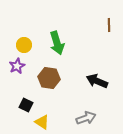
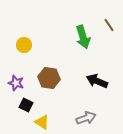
brown line: rotated 32 degrees counterclockwise
green arrow: moved 26 px right, 6 px up
purple star: moved 1 px left, 17 px down; rotated 28 degrees counterclockwise
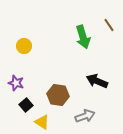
yellow circle: moved 1 px down
brown hexagon: moved 9 px right, 17 px down
black square: rotated 24 degrees clockwise
gray arrow: moved 1 px left, 2 px up
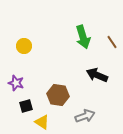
brown line: moved 3 px right, 17 px down
black arrow: moved 6 px up
black square: moved 1 px down; rotated 24 degrees clockwise
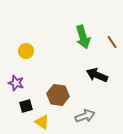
yellow circle: moved 2 px right, 5 px down
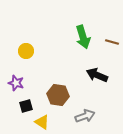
brown line: rotated 40 degrees counterclockwise
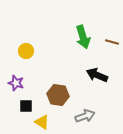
black square: rotated 16 degrees clockwise
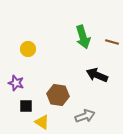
yellow circle: moved 2 px right, 2 px up
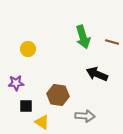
black arrow: moved 1 px up
purple star: rotated 21 degrees counterclockwise
gray arrow: rotated 24 degrees clockwise
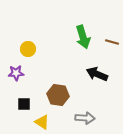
purple star: moved 10 px up
black square: moved 2 px left, 2 px up
gray arrow: moved 2 px down
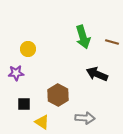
brown hexagon: rotated 20 degrees clockwise
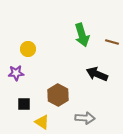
green arrow: moved 1 px left, 2 px up
